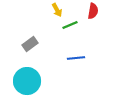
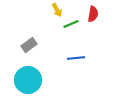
red semicircle: moved 3 px down
green line: moved 1 px right, 1 px up
gray rectangle: moved 1 px left, 1 px down
cyan circle: moved 1 px right, 1 px up
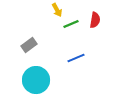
red semicircle: moved 2 px right, 6 px down
blue line: rotated 18 degrees counterclockwise
cyan circle: moved 8 px right
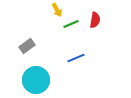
gray rectangle: moved 2 px left, 1 px down
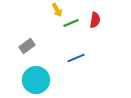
green line: moved 1 px up
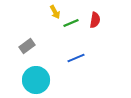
yellow arrow: moved 2 px left, 2 px down
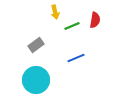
yellow arrow: rotated 16 degrees clockwise
green line: moved 1 px right, 3 px down
gray rectangle: moved 9 px right, 1 px up
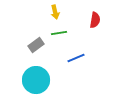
green line: moved 13 px left, 7 px down; rotated 14 degrees clockwise
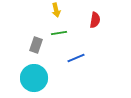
yellow arrow: moved 1 px right, 2 px up
gray rectangle: rotated 35 degrees counterclockwise
cyan circle: moved 2 px left, 2 px up
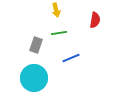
blue line: moved 5 px left
